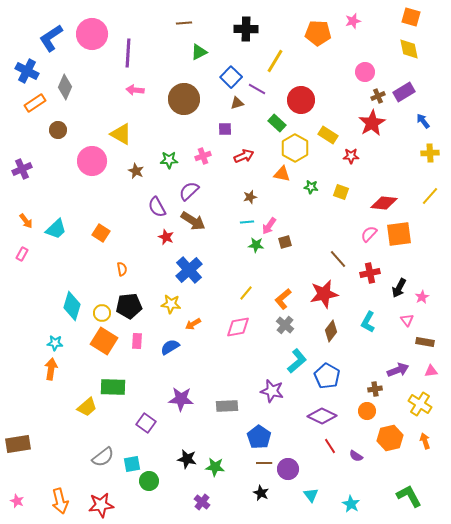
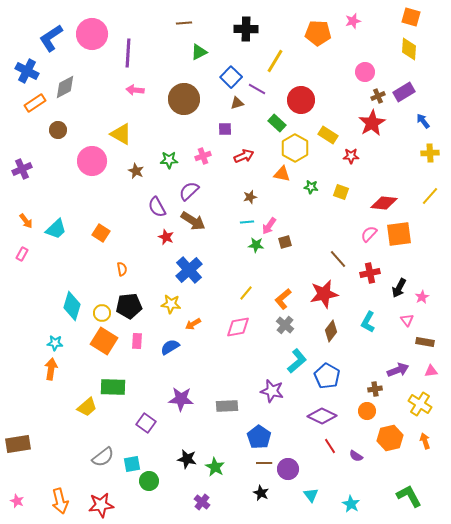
yellow diamond at (409, 49): rotated 15 degrees clockwise
gray diamond at (65, 87): rotated 40 degrees clockwise
green star at (215, 467): rotated 24 degrees clockwise
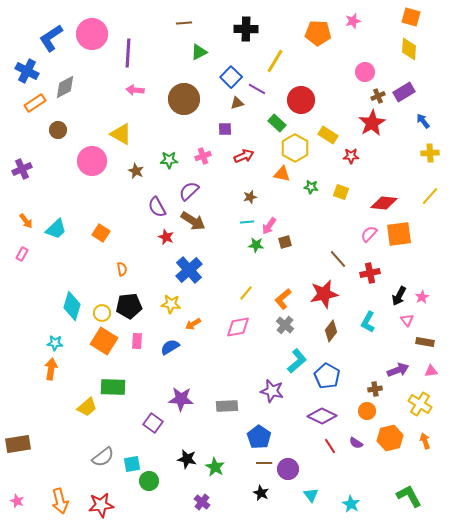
black arrow at (399, 288): moved 8 px down
purple square at (146, 423): moved 7 px right
purple semicircle at (356, 456): moved 13 px up
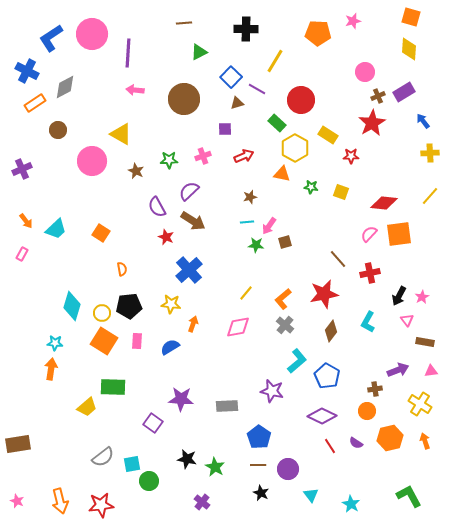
orange arrow at (193, 324): rotated 140 degrees clockwise
brown line at (264, 463): moved 6 px left, 2 px down
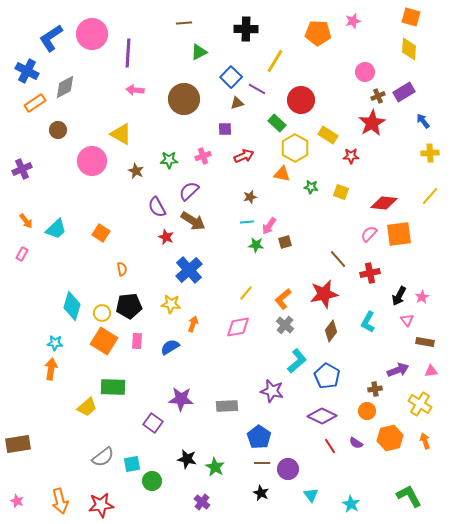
brown line at (258, 465): moved 4 px right, 2 px up
green circle at (149, 481): moved 3 px right
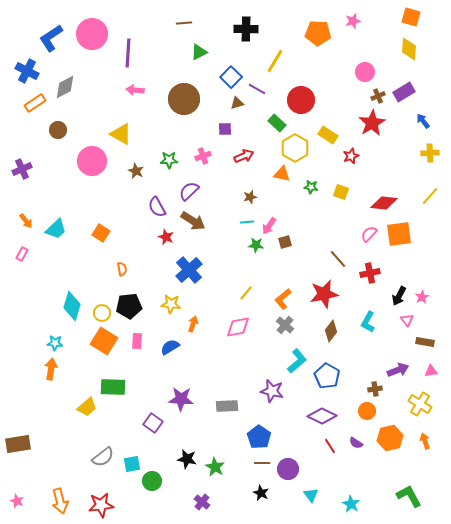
red star at (351, 156): rotated 21 degrees counterclockwise
